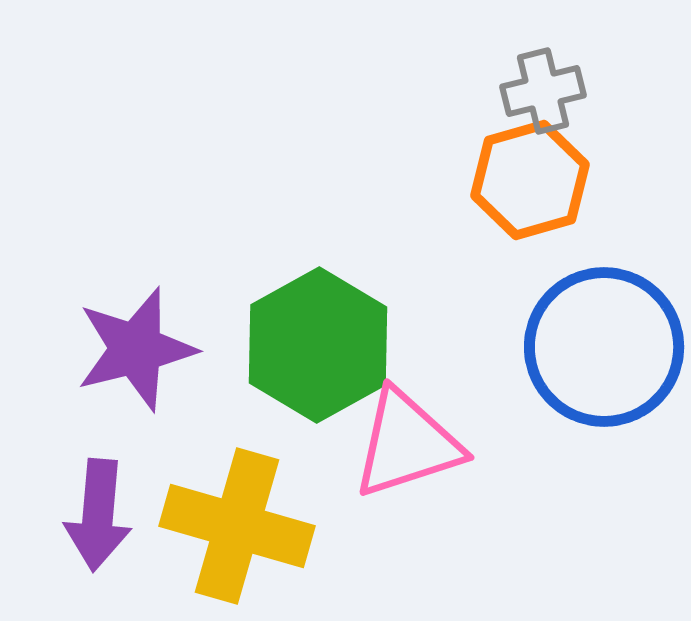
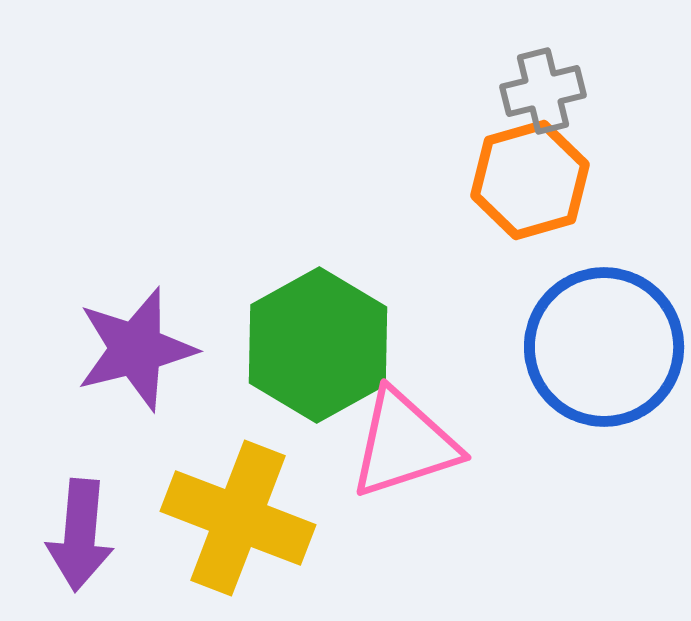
pink triangle: moved 3 px left
purple arrow: moved 18 px left, 20 px down
yellow cross: moved 1 px right, 8 px up; rotated 5 degrees clockwise
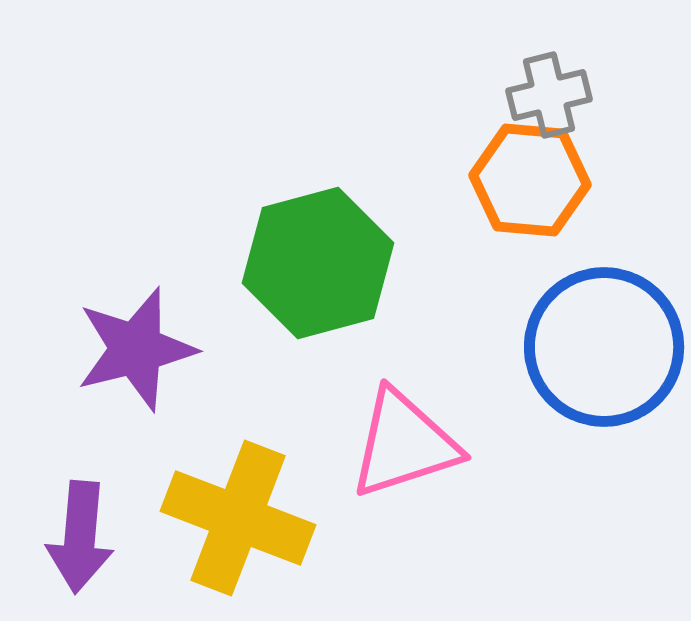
gray cross: moved 6 px right, 4 px down
orange hexagon: rotated 21 degrees clockwise
green hexagon: moved 82 px up; rotated 14 degrees clockwise
purple arrow: moved 2 px down
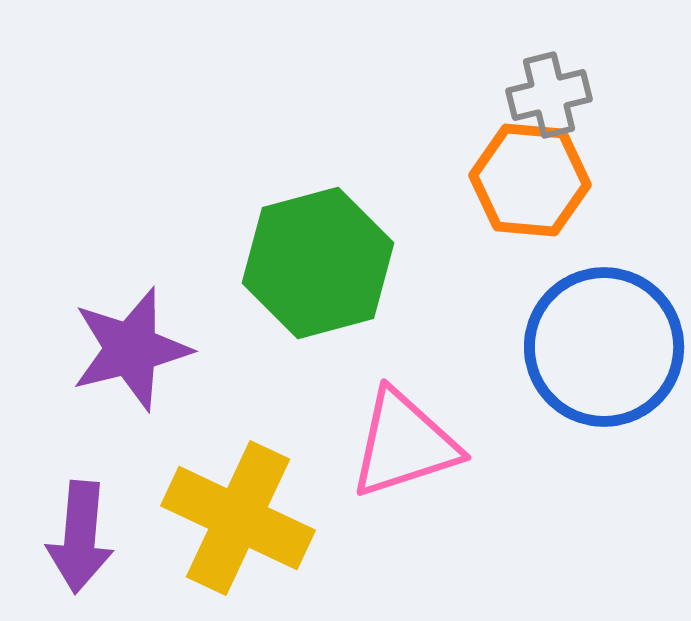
purple star: moved 5 px left
yellow cross: rotated 4 degrees clockwise
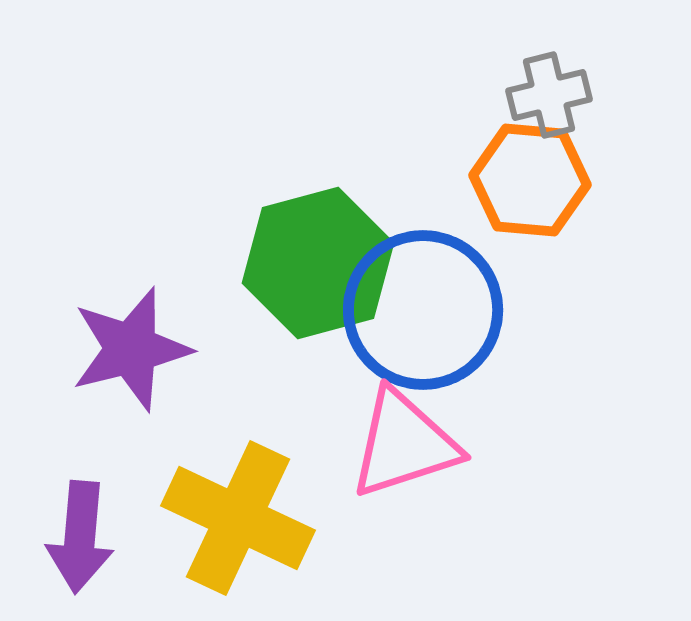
blue circle: moved 181 px left, 37 px up
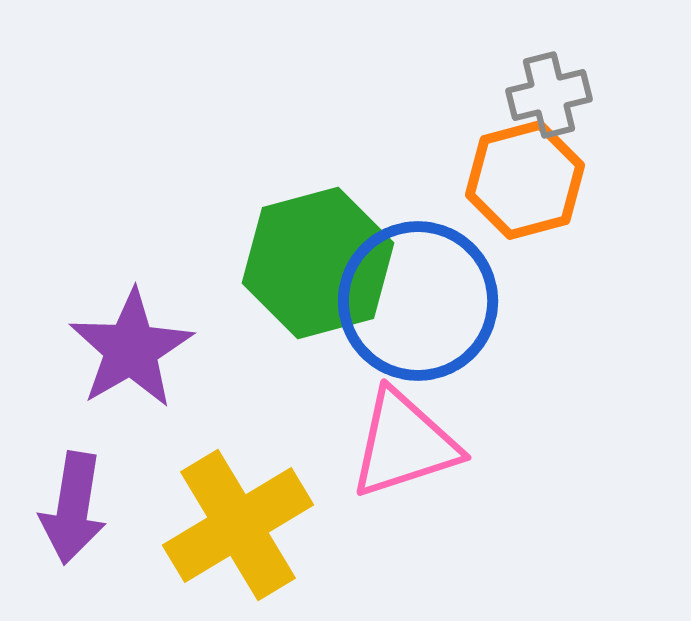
orange hexagon: moved 5 px left; rotated 20 degrees counterclockwise
blue circle: moved 5 px left, 9 px up
purple star: rotated 16 degrees counterclockwise
yellow cross: moved 7 px down; rotated 34 degrees clockwise
purple arrow: moved 7 px left, 29 px up; rotated 4 degrees clockwise
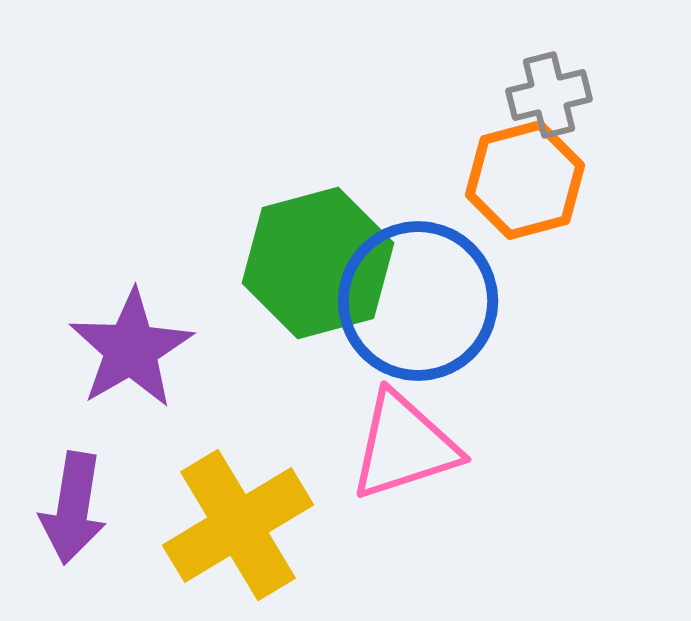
pink triangle: moved 2 px down
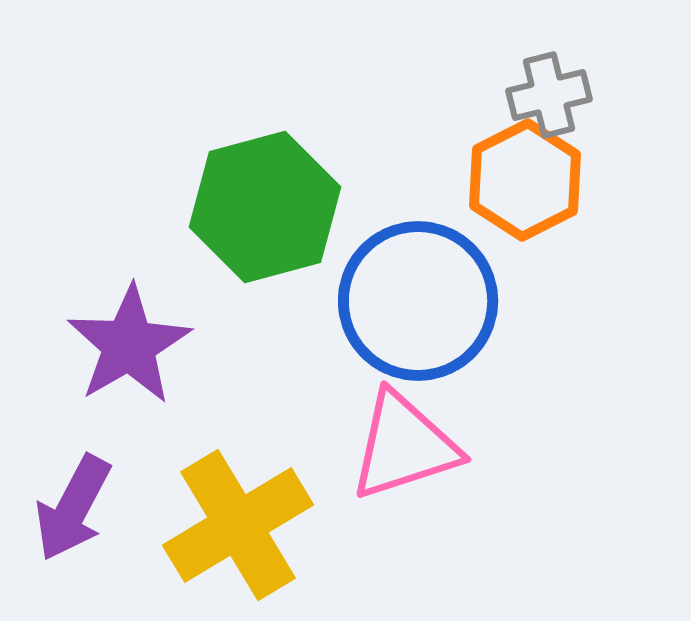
orange hexagon: rotated 12 degrees counterclockwise
green hexagon: moved 53 px left, 56 px up
purple star: moved 2 px left, 4 px up
purple arrow: rotated 19 degrees clockwise
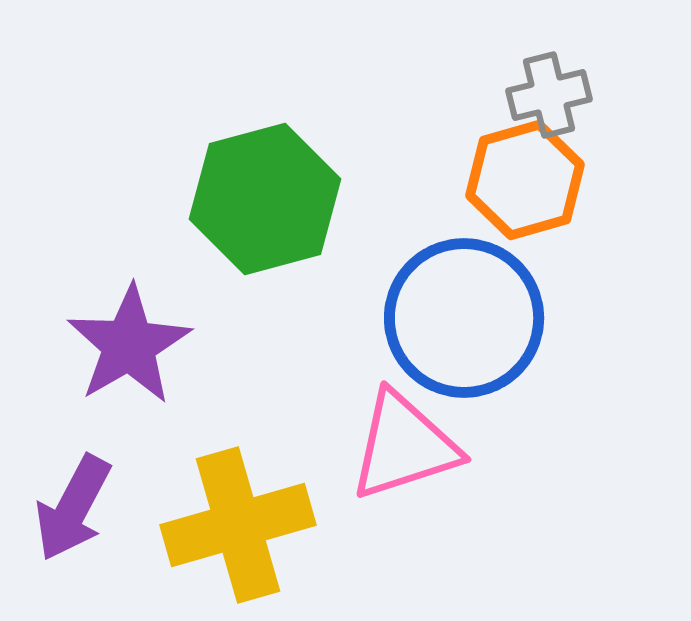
orange hexagon: rotated 11 degrees clockwise
green hexagon: moved 8 px up
blue circle: moved 46 px right, 17 px down
yellow cross: rotated 15 degrees clockwise
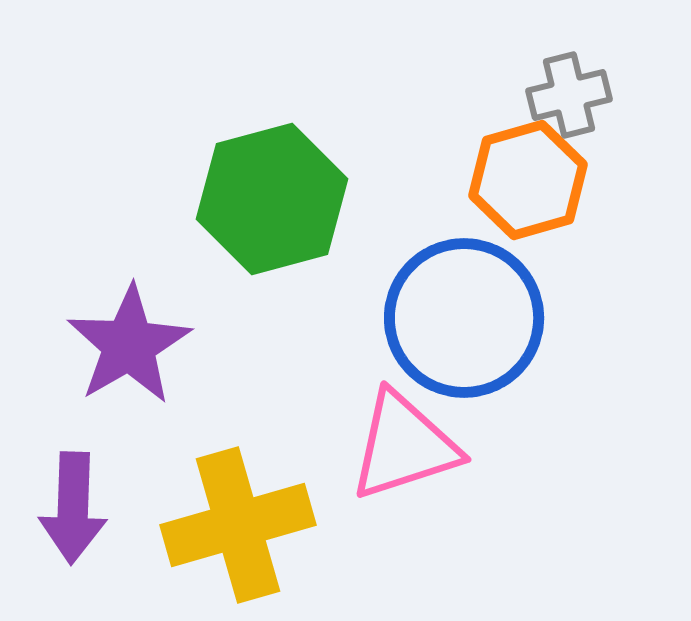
gray cross: moved 20 px right
orange hexagon: moved 3 px right
green hexagon: moved 7 px right
purple arrow: rotated 26 degrees counterclockwise
